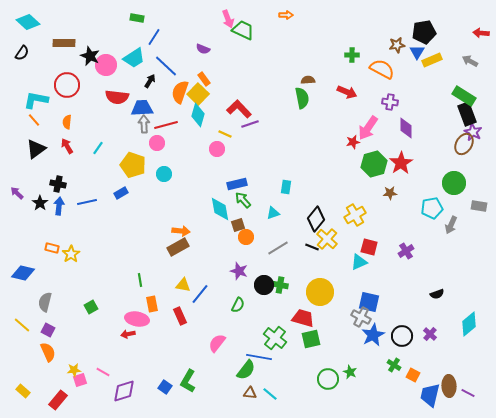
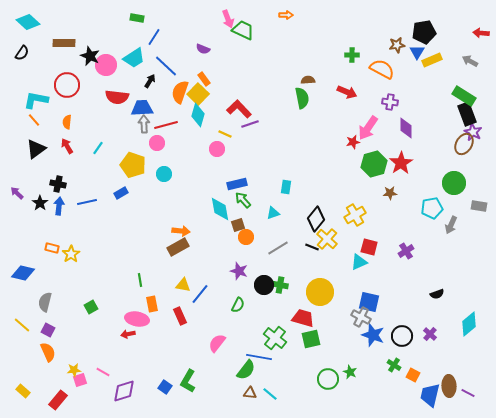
blue star at (373, 335): rotated 25 degrees counterclockwise
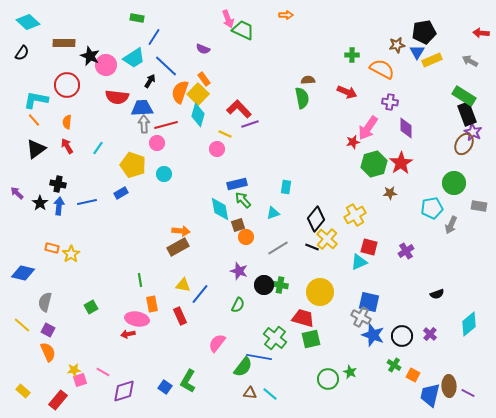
green semicircle at (246, 370): moved 3 px left, 3 px up
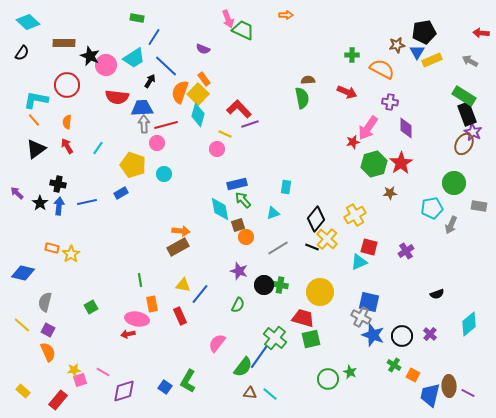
blue line at (259, 357): rotated 65 degrees counterclockwise
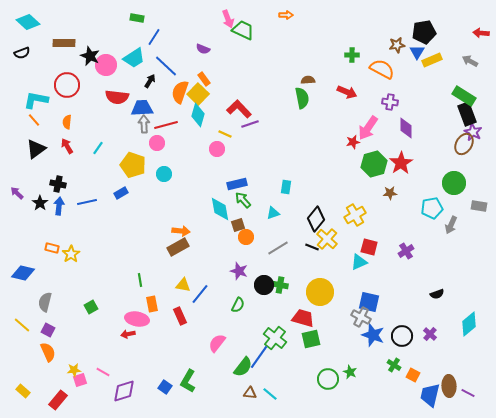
black semicircle at (22, 53): rotated 35 degrees clockwise
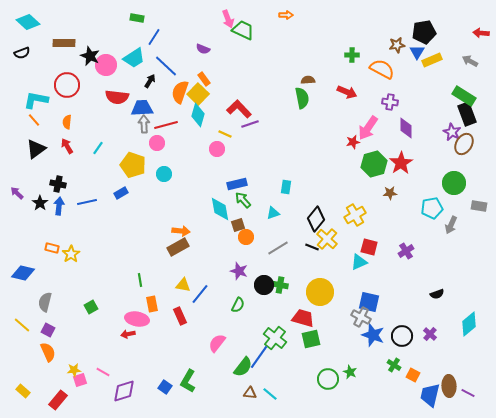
purple star at (473, 132): moved 21 px left
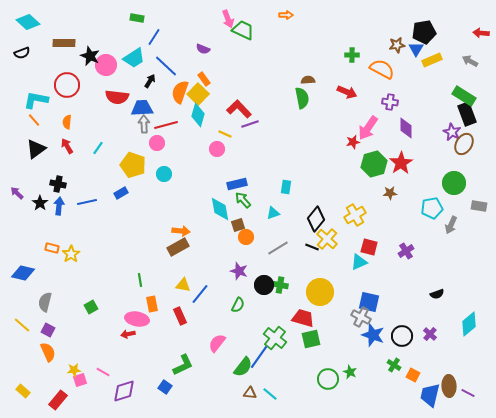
blue triangle at (417, 52): moved 1 px left, 3 px up
green L-shape at (188, 381): moved 5 px left, 16 px up; rotated 145 degrees counterclockwise
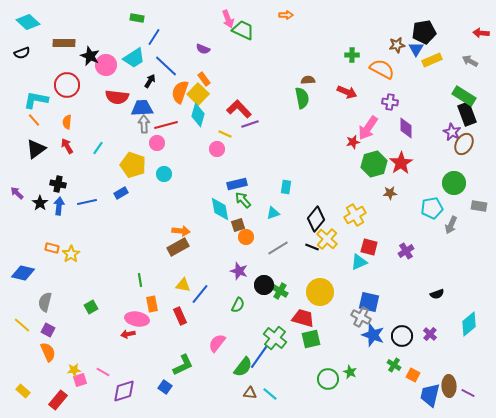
green cross at (280, 285): moved 6 px down; rotated 21 degrees clockwise
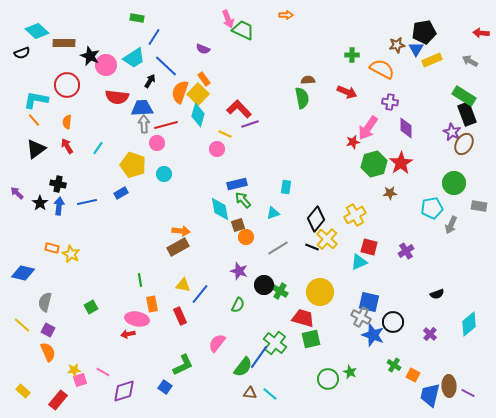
cyan diamond at (28, 22): moved 9 px right, 9 px down
yellow star at (71, 254): rotated 12 degrees counterclockwise
black circle at (402, 336): moved 9 px left, 14 px up
green cross at (275, 338): moved 5 px down
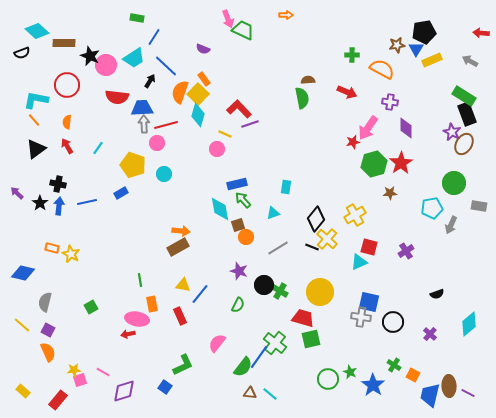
gray cross at (361, 317): rotated 18 degrees counterclockwise
blue star at (373, 335): moved 50 px down; rotated 15 degrees clockwise
